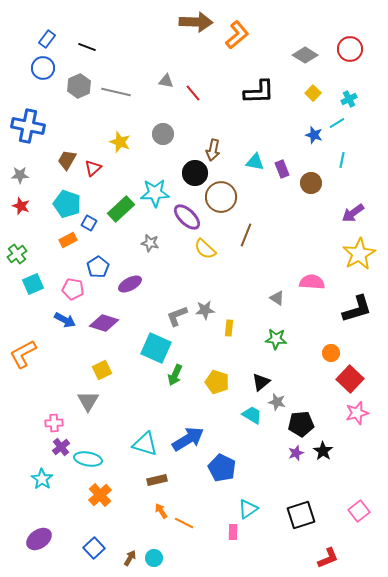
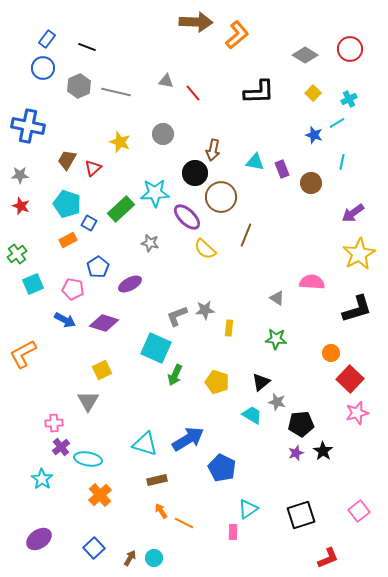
cyan line at (342, 160): moved 2 px down
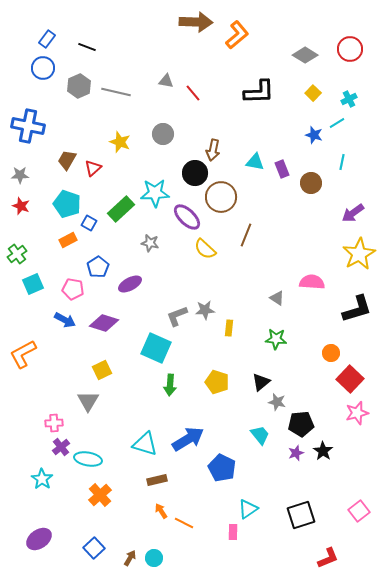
green arrow at (175, 375): moved 5 px left, 10 px down; rotated 20 degrees counterclockwise
cyan trapezoid at (252, 415): moved 8 px right, 20 px down; rotated 20 degrees clockwise
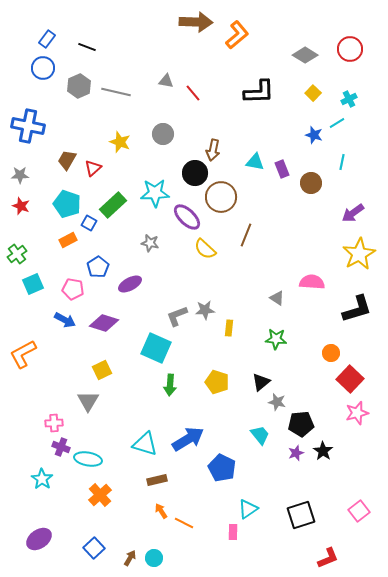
green rectangle at (121, 209): moved 8 px left, 4 px up
purple cross at (61, 447): rotated 30 degrees counterclockwise
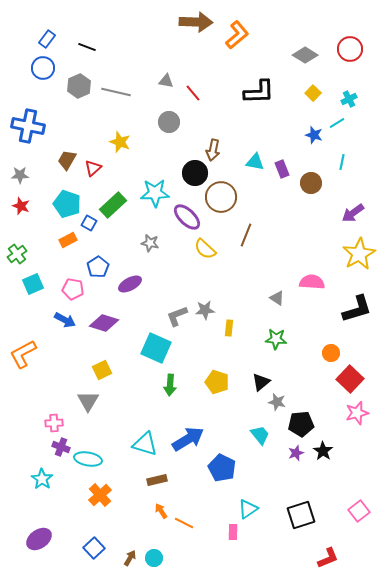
gray circle at (163, 134): moved 6 px right, 12 px up
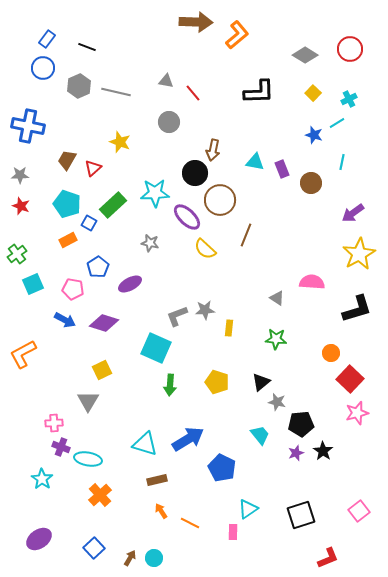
brown circle at (221, 197): moved 1 px left, 3 px down
orange line at (184, 523): moved 6 px right
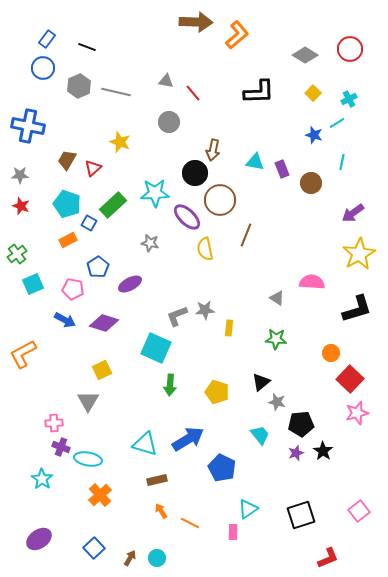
yellow semicircle at (205, 249): rotated 35 degrees clockwise
yellow pentagon at (217, 382): moved 10 px down
cyan circle at (154, 558): moved 3 px right
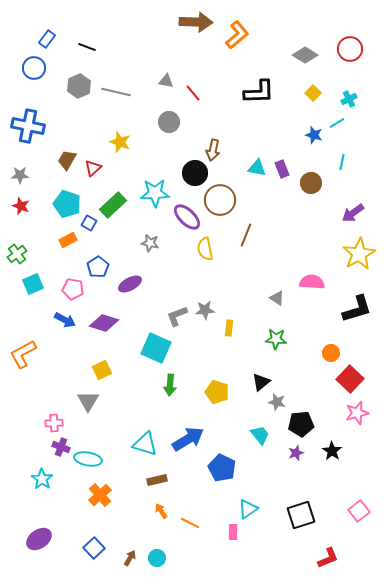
blue circle at (43, 68): moved 9 px left
cyan triangle at (255, 162): moved 2 px right, 6 px down
black star at (323, 451): moved 9 px right
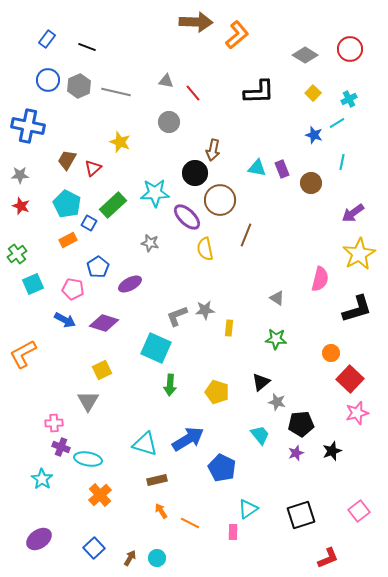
blue circle at (34, 68): moved 14 px right, 12 px down
cyan pentagon at (67, 204): rotated 8 degrees clockwise
pink semicircle at (312, 282): moved 8 px right, 3 px up; rotated 100 degrees clockwise
black star at (332, 451): rotated 18 degrees clockwise
